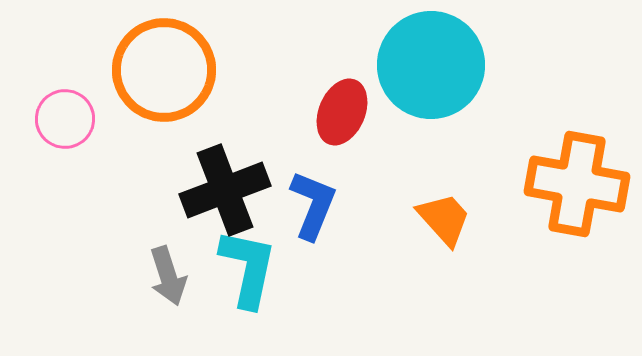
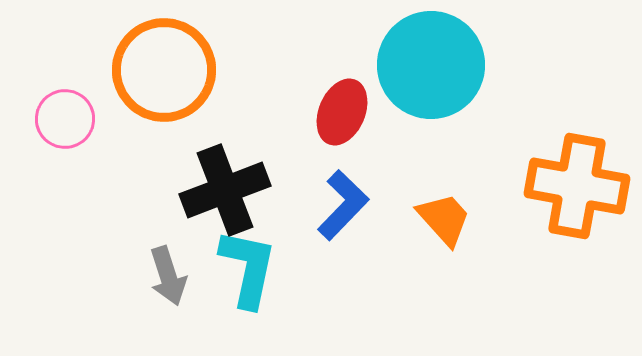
orange cross: moved 2 px down
blue L-shape: moved 30 px right; rotated 22 degrees clockwise
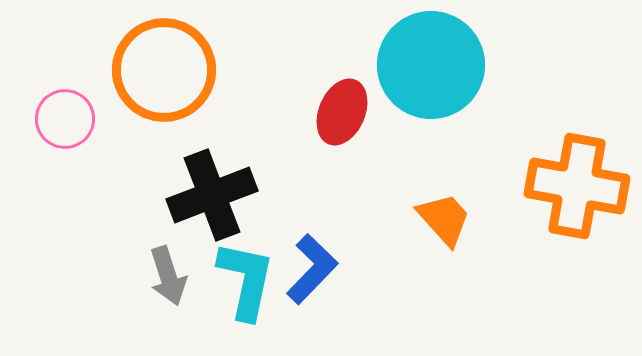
black cross: moved 13 px left, 5 px down
blue L-shape: moved 31 px left, 64 px down
cyan L-shape: moved 2 px left, 12 px down
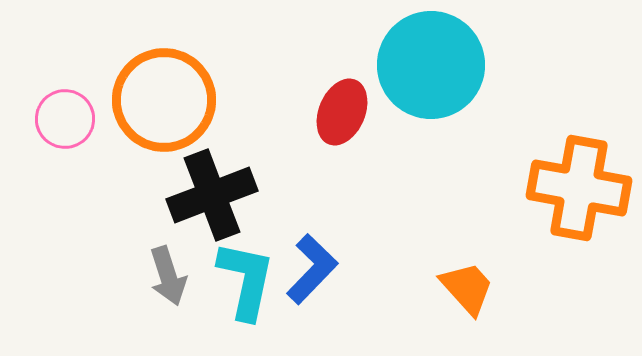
orange circle: moved 30 px down
orange cross: moved 2 px right, 2 px down
orange trapezoid: moved 23 px right, 69 px down
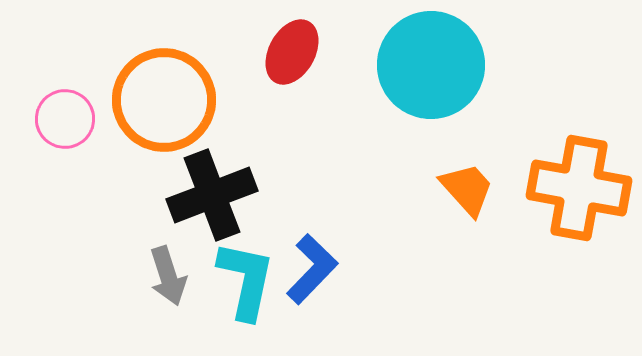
red ellipse: moved 50 px left, 60 px up; rotated 6 degrees clockwise
orange trapezoid: moved 99 px up
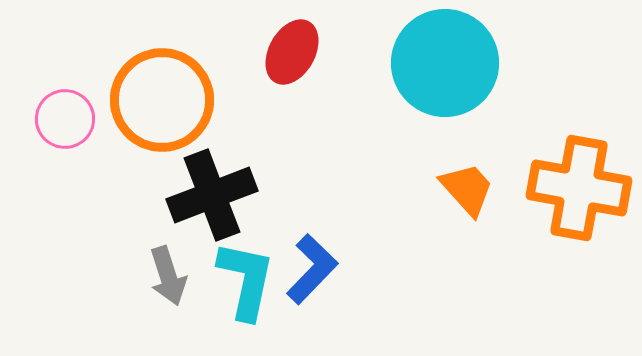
cyan circle: moved 14 px right, 2 px up
orange circle: moved 2 px left
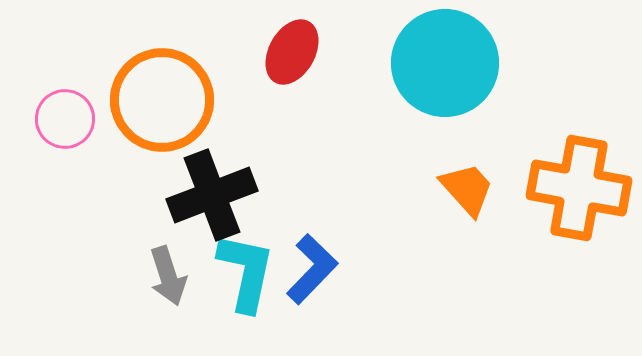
cyan L-shape: moved 8 px up
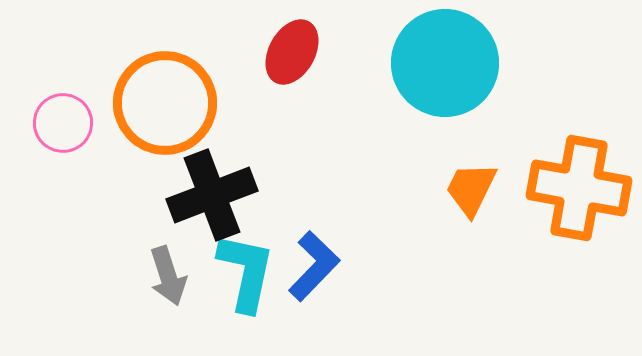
orange circle: moved 3 px right, 3 px down
pink circle: moved 2 px left, 4 px down
orange trapezoid: moved 4 px right; rotated 112 degrees counterclockwise
blue L-shape: moved 2 px right, 3 px up
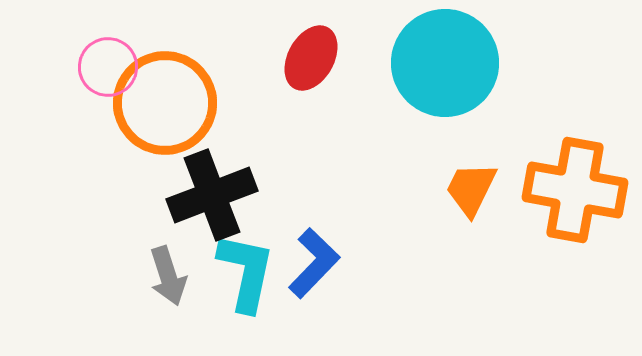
red ellipse: moved 19 px right, 6 px down
pink circle: moved 45 px right, 56 px up
orange cross: moved 4 px left, 2 px down
blue L-shape: moved 3 px up
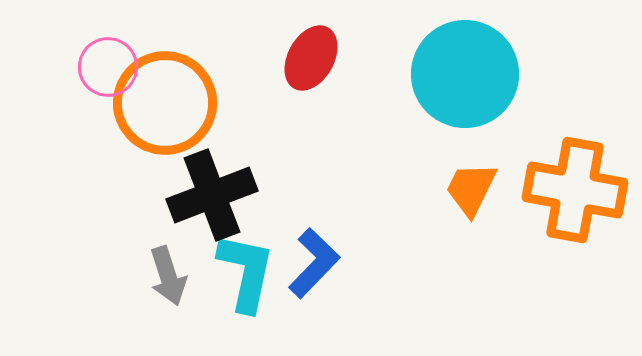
cyan circle: moved 20 px right, 11 px down
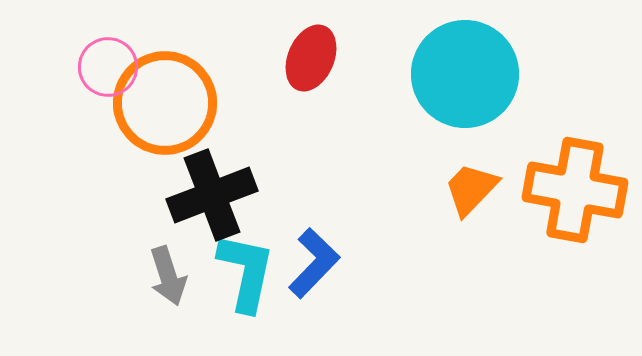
red ellipse: rotated 6 degrees counterclockwise
orange trapezoid: rotated 18 degrees clockwise
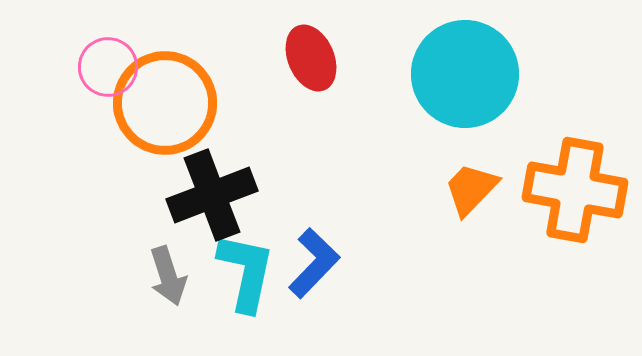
red ellipse: rotated 46 degrees counterclockwise
